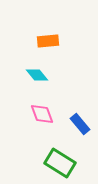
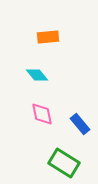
orange rectangle: moved 4 px up
pink diamond: rotated 10 degrees clockwise
green rectangle: moved 4 px right
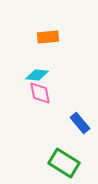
cyan diamond: rotated 45 degrees counterclockwise
pink diamond: moved 2 px left, 21 px up
blue rectangle: moved 1 px up
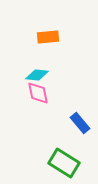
pink diamond: moved 2 px left
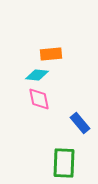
orange rectangle: moved 3 px right, 17 px down
pink diamond: moved 1 px right, 6 px down
green rectangle: rotated 60 degrees clockwise
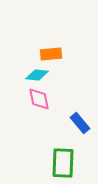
green rectangle: moved 1 px left
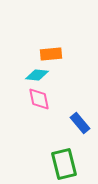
green rectangle: moved 1 px right, 1 px down; rotated 16 degrees counterclockwise
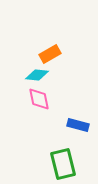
orange rectangle: moved 1 px left; rotated 25 degrees counterclockwise
blue rectangle: moved 2 px left, 2 px down; rotated 35 degrees counterclockwise
green rectangle: moved 1 px left
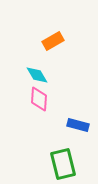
orange rectangle: moved 3 px right, 13 px up
cyan diamond: rotated 55 degrees clockwise
pink diamond: rotated 15 degrees clockwise
